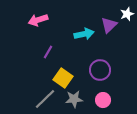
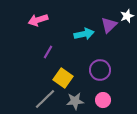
white star: moved 2 px down
gray star: moved 1 px right, 2 px down
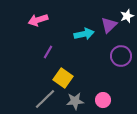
purple circle: moved 21 px right, 14 px up
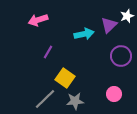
yellow square: moved 2 px right
pink circle: moved 11 px right, 6 px up
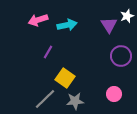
purple triangle: rotated 18 degrees counterclockwise
cyan arrow: moved 17 px left, 9 px up
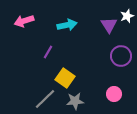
pink arrow: moved 14 px left, 1 px down
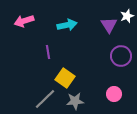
purple line: rotated 40 degrees counterclockwise
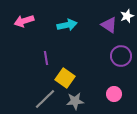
purple triangle: rotated 24 degrees counterclockwise
purple line: moved 2 px left, 6 px down
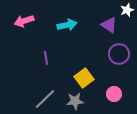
white star: moved 6 px up
purple circle: moved 2 px left, 2 px up
yellow square: moved 19 px right; rotated 18 degrees clockwise
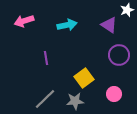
purple circle: moved 1 px down
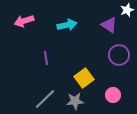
pink circle: moved 1 px left, 1 px down
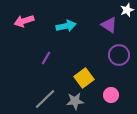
cyan arrow: moved 1 px left, 1 px down
purple line: rotated 40 degrees clockwise
pink circle: moved 2 px left
